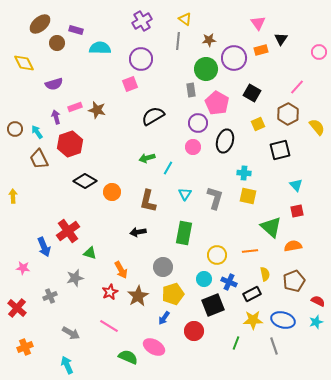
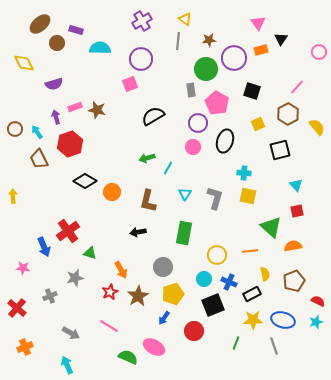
black square at (252, 93): moved 2 px up; rotated 12 degrees counterclockwise
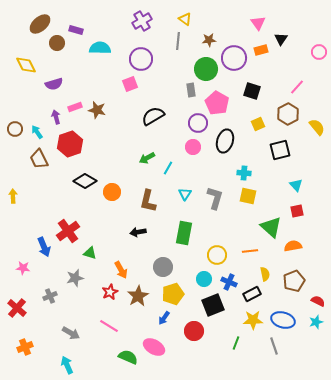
yellow diamond at (24, 63): moved 2 px right, 2 px down
green arrow at (147, 158): rotated 14 degrees counterclockwise
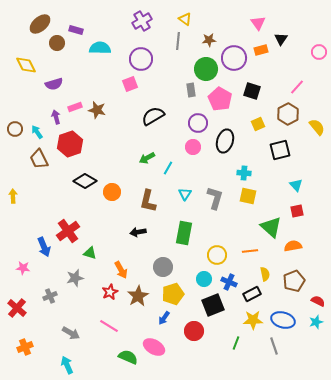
pink pentagon at (217, 103): moved 3 px right, 4 px up
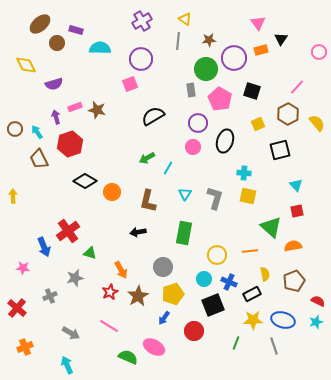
yellow semicircle at (317, 127): moved 4 px up
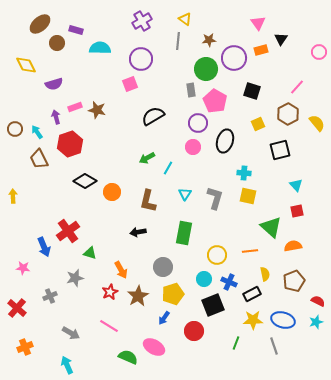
pink pentagon at (220, 99): moved 5 px left, 2 px down
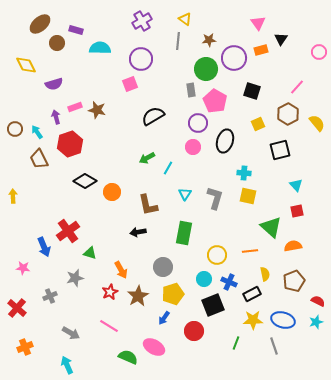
brown L-shape at (148, 201): moved 4 px down; rotated 25 degrees counterclockwise
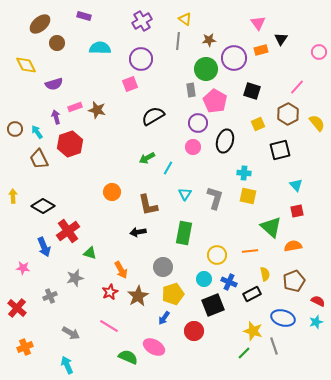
purple rectangle at (76, 30): moved 8 px right, 14 px up
black diamond at (85, 181): moved 42 px left, 25 px down
yellow star at (253, 320): moved 11 px down; rotated 18 degrees clockwise
blue ellipse at (283, 320): moved 2 px up
green line at (236, 343): moved 8 px right, 10 px down; rotated 24 degrees clockwise
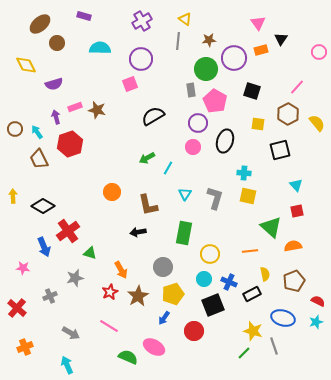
yellow square at (258, 124): rotated 32 degrees clockwise
yellow circle at (217, 255): moved 7 px left, 1 px up
